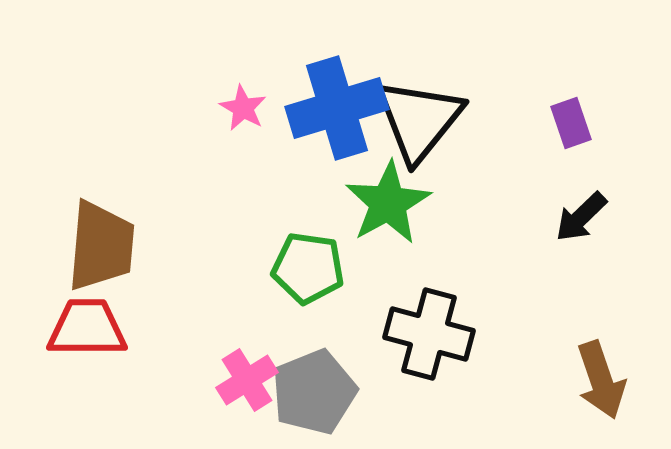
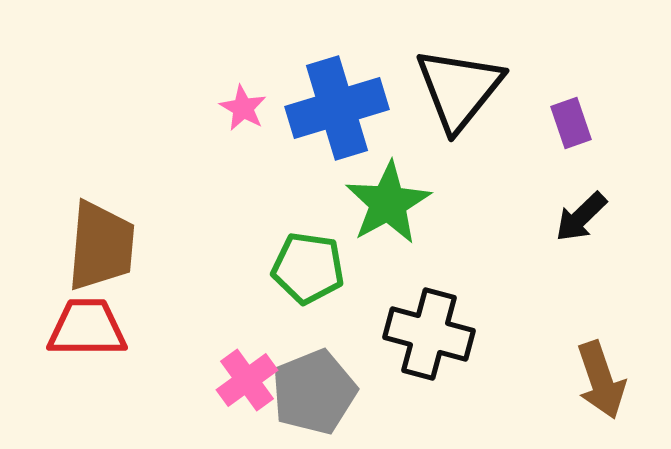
black triangle: moved 40 px right, 31 px up
pink cross: rotated 4 degrees counterclockwise
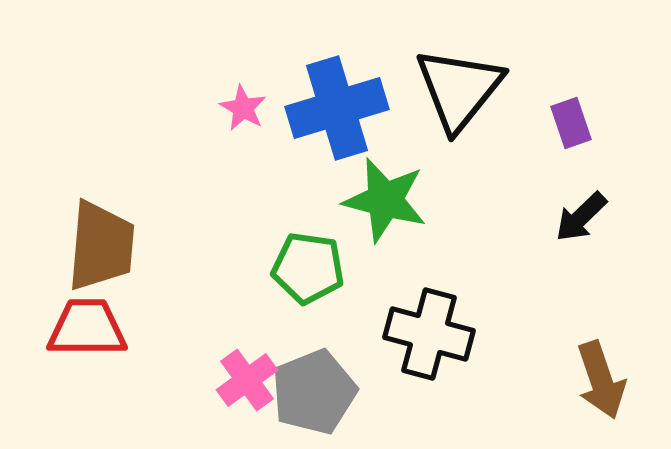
green star: moved 3 px left, 3 px up; rotated 28 degrees counterclockwise
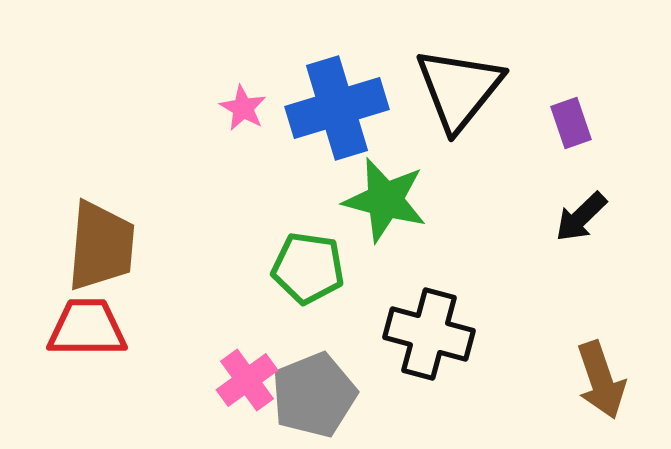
gray pentagon: moved 3 px down
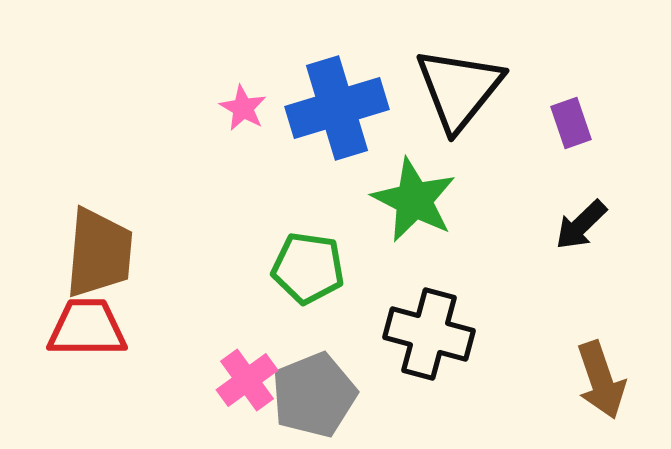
green star: moved 29 px right; rotated 12 degrees clockwise
black arrow: moved 8 px down
brown trapezoid: moved 2 px left, 7 px down
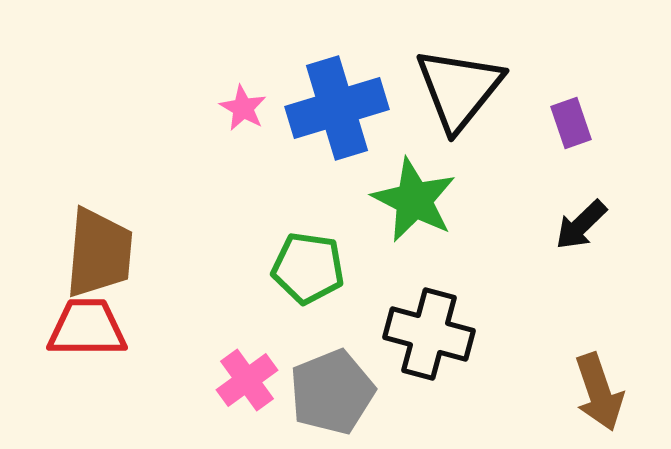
brown arrow: moved 2 px left, 12 px down
gray pentagon: moved 18 px right, 3 px up
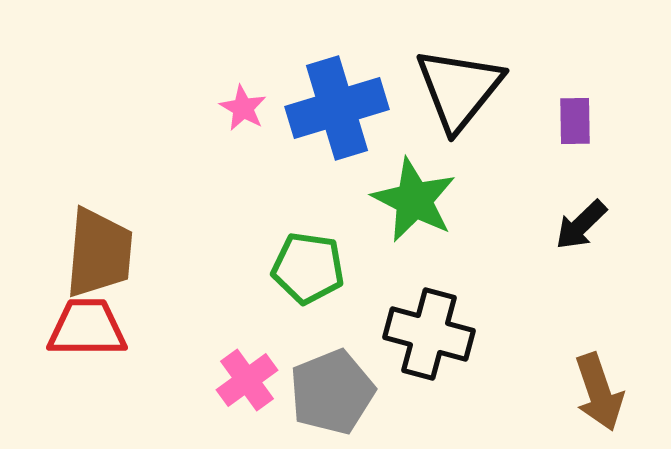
purple rectangle: moved 4 px right, 2 px up; rotated 18 degrees clockwise
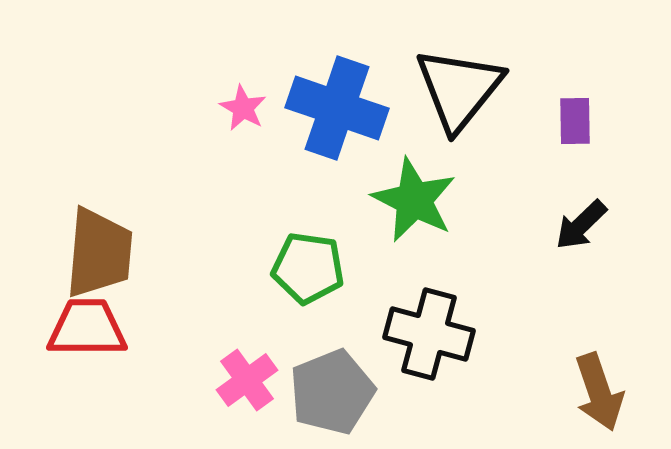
blue cross: rotated 36 degrees clockwise
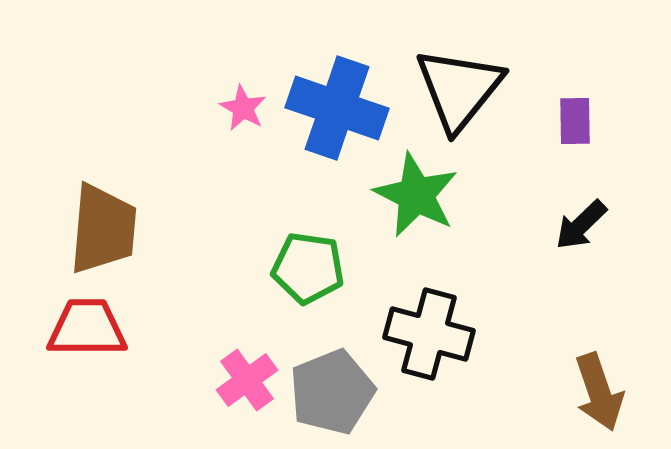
green star: moved 2 px right, 5 px up
brown trapezoid: moved 4 px right, 24 px up
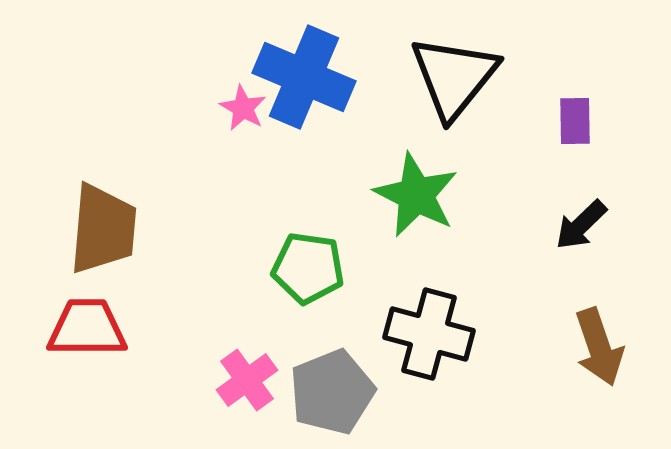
black triangle: moved 5 px left, 12 px up
blue cross: moved 33 px left, 31 px up; rotated 4 degrees clockwise
brown arrow: moved 45 px up
